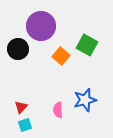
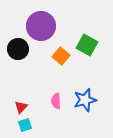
pink semicircle: moved 2 px left, 9 px up
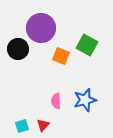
purple circle: moved 2 px down
orange square: rotated 18 degrees counterclockwise
red triangle: moved 22 px right, 18 px down
cyan square: moved 3 px left, 1 px down
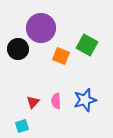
red triangle: moved 10 px left, 23 px up
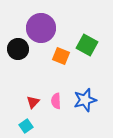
cyan square: moved 4 px right; rotated 16 degrees counterclockwise
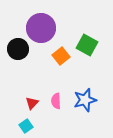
orange square: rotated 30 degrees clockwise
red triangle: moved 1 px left, 1 px down
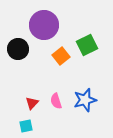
purple circle: moved 3 px right, 3 px up
green square: rotated 35 degrees clockwise
pink semicircle: rotated 14 degrees counterclockwise
cyan square: rotated 24 degrees clockwise
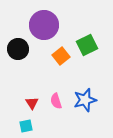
red triangle: rotated 16 degrees counterclockwise
